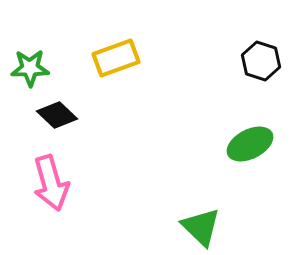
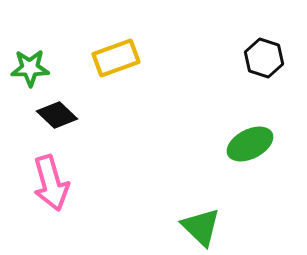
black hexagon: moved 3 px right, 3 px up
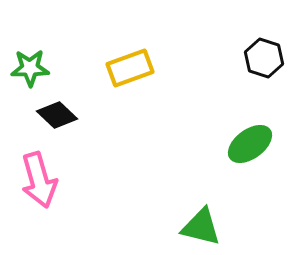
yellow rectangle: moved 14 px right, 10 px down
green ellipse: rotated 9 degrees counterclockwise
pink arrow: moved 12 px left, 3 px up
green triangle: rotated 30 degrees counterclockwise
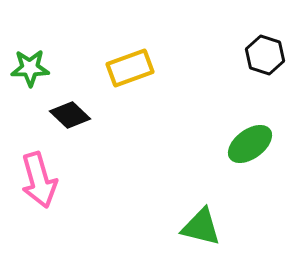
black hexagon: moved 1 px right, 3 px up
black diamond: moved 13 px right
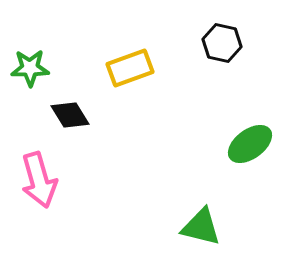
black hexagon: moved 43 px left, 12 px up; rotated 6 degrees counterclockwise
black diamond: rotated 15 degrees clockwise
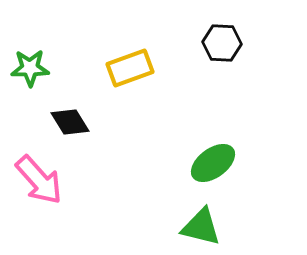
black hexagon: rotated 9 degrees counterclockwise
black diamond: moved 7 px down
green ellipse: moved 37 px left, 19 px down
pink arrow: rotated 26 degrees counterclockwise
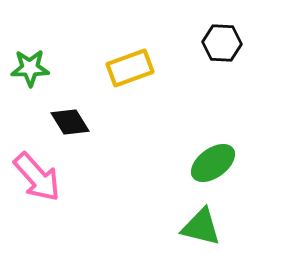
pink arrow: moved 2 px left, 3 px up
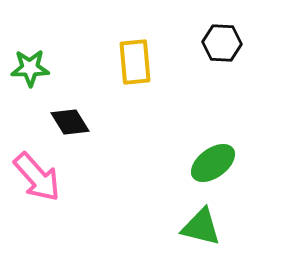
yellow rectangle: moved 5 px right, 6 px up; rotated 75 degrees counterclockwise
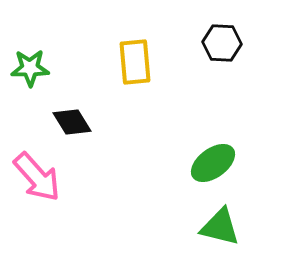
black diamond: moved 2 px right
green triangle: moved 19 px right
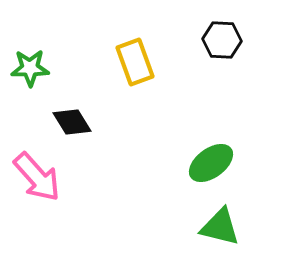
black hexagon: moved 3 px up
yellow rectangle: rotated 15 degrees counterclockwise
green ellipse: moved 2 px left
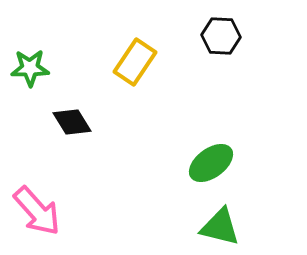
black hexagon: moved 1 px left, 4 px up
yellow rectangle: rotated 54 degrees clockwise
pink arrow: moved 34 px down
